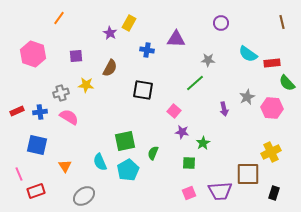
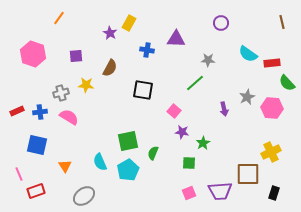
green square at (125, 141): moved 3 px right
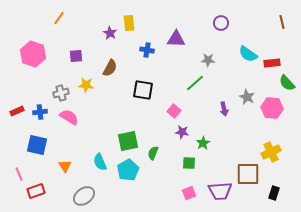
yellow rectangle at (129, 23): rotated 35 degrees counterclockwise
gray star at (247, 97): rotated 21 degrees counterclockwise
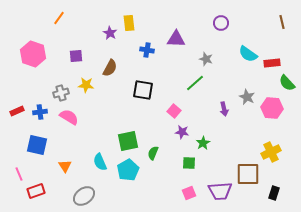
gray star at (208, 60): moved 2 px left, 1 px up; rotated 16 degrees clockwise
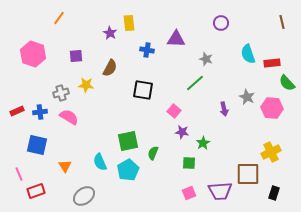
cyan semicircle at (248, 54): rotated 36 degrees clockwise
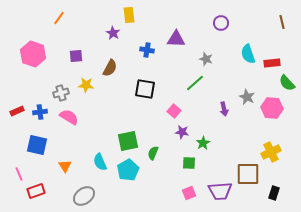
yellow rectangle at (129, 23): moved 8 px up
purple star at (110, 33): moved 3 px right
black square at (143, 90): moved 2 px right, 1 px up
